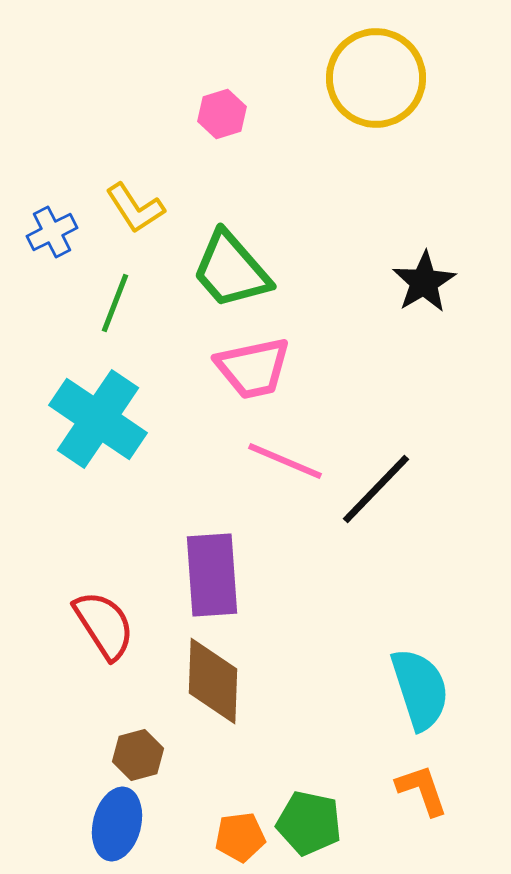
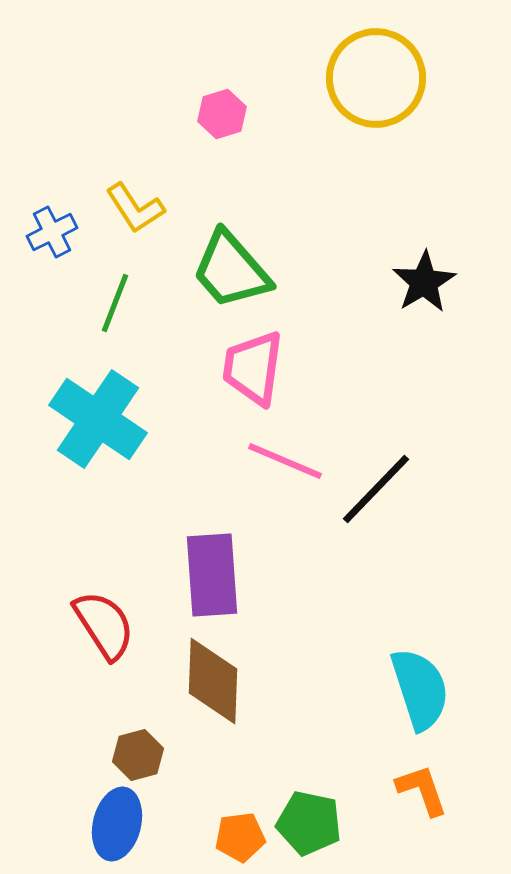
pink trapezoid: rotated 110 degrees clockwise
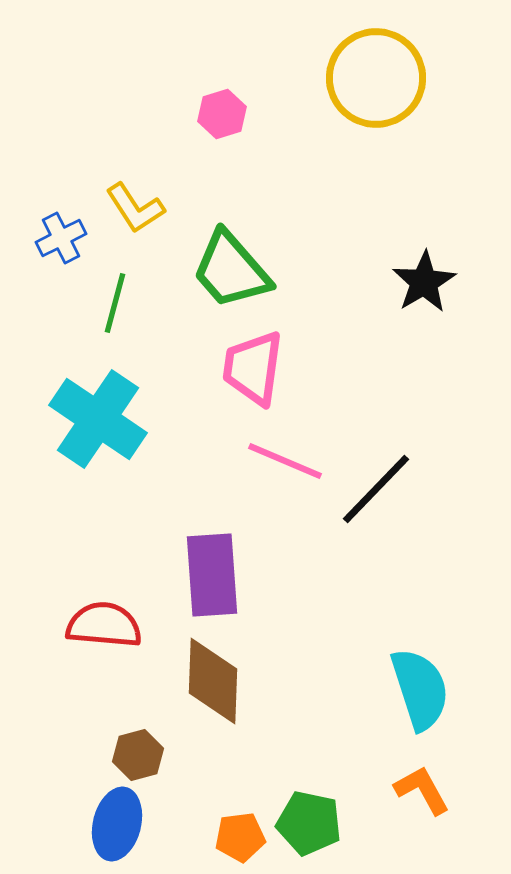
blue cross: moved 9 px right, 6 px down
green line: rotated 6 degrees counterclockwise
red semicircle: rotated 52 degrees counterclockwise
orange L-shape: rotated 10 degrees counterclockwise
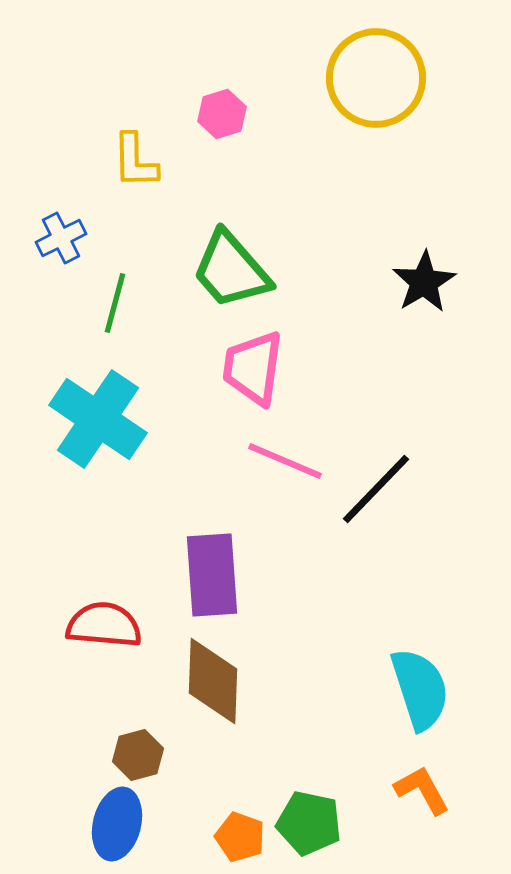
yellow L-shape: moved 47 px up; rotated 32 degrees clockwise
orange pentagon: rotated 27 degrees clockwise
